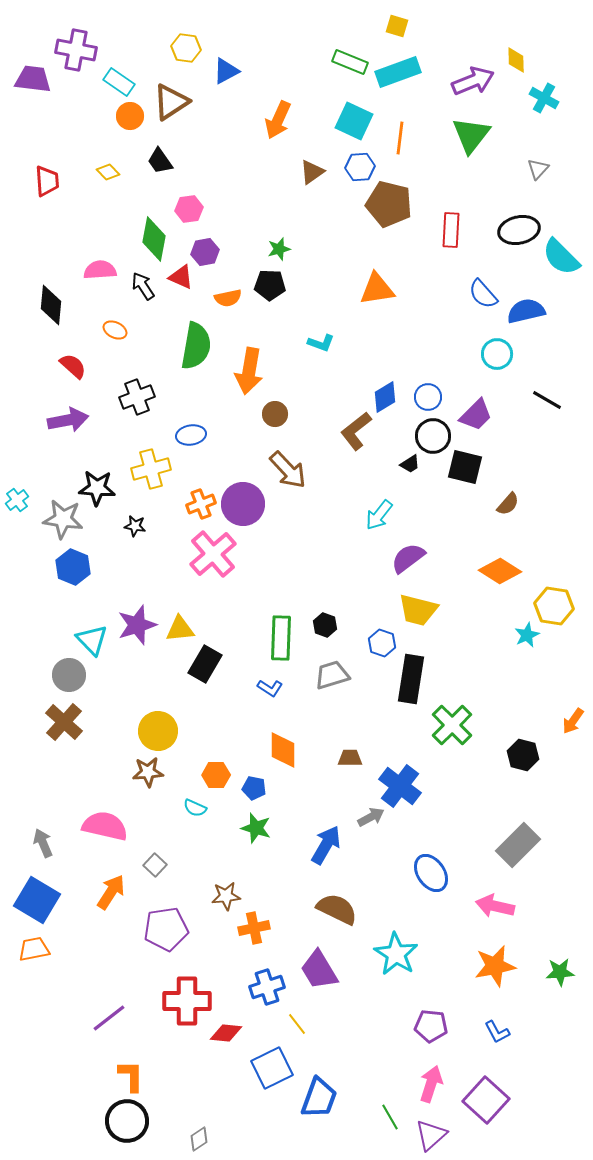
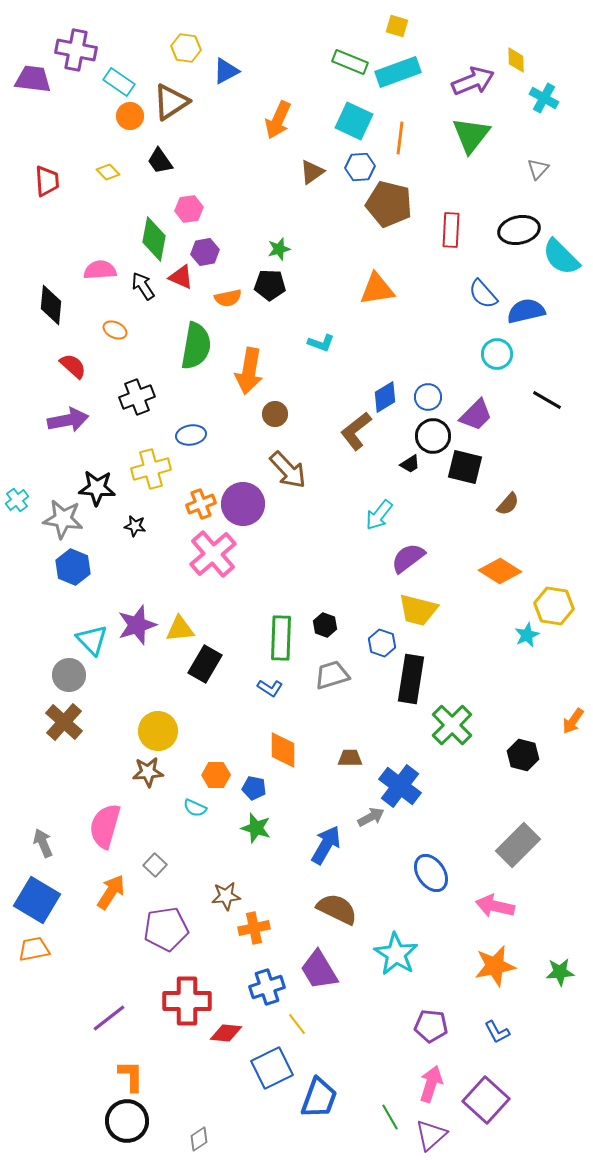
pink semicircle at (105, 826): rotated 87 degrees counterclockwise
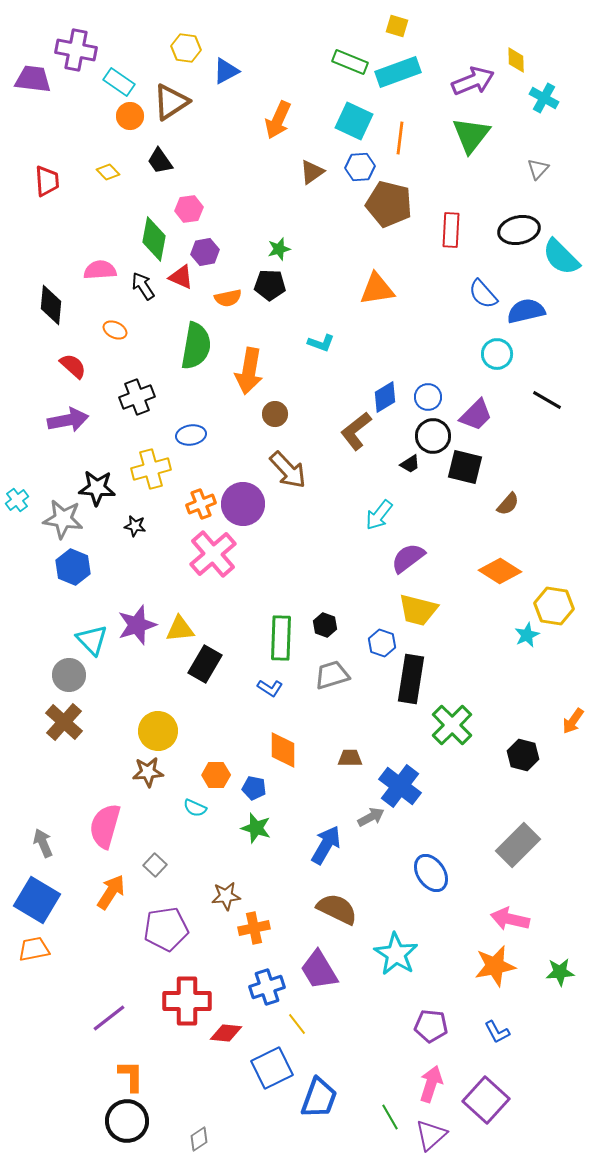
pink arrow at (495, 906): moved 15 px right, 13 px down
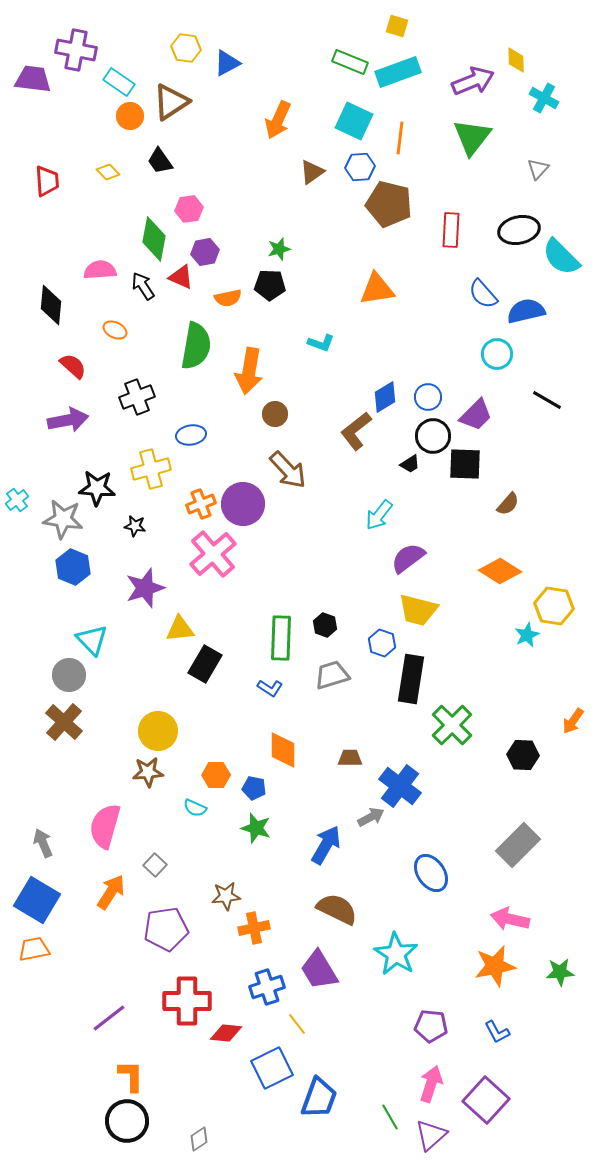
blue triangle at (226, 71): moved 1 px right, 8 px up
green triangle at (471, 135): moved 1 px right, 2 px down
black square at (465, 467): moved 3 px up; rotated 12 degrees counterclockwise
purple star at (137, 625): moved 8 px right, 37 px up
black hexagon at (523, 755): rotated 12 degrees counterclockwise
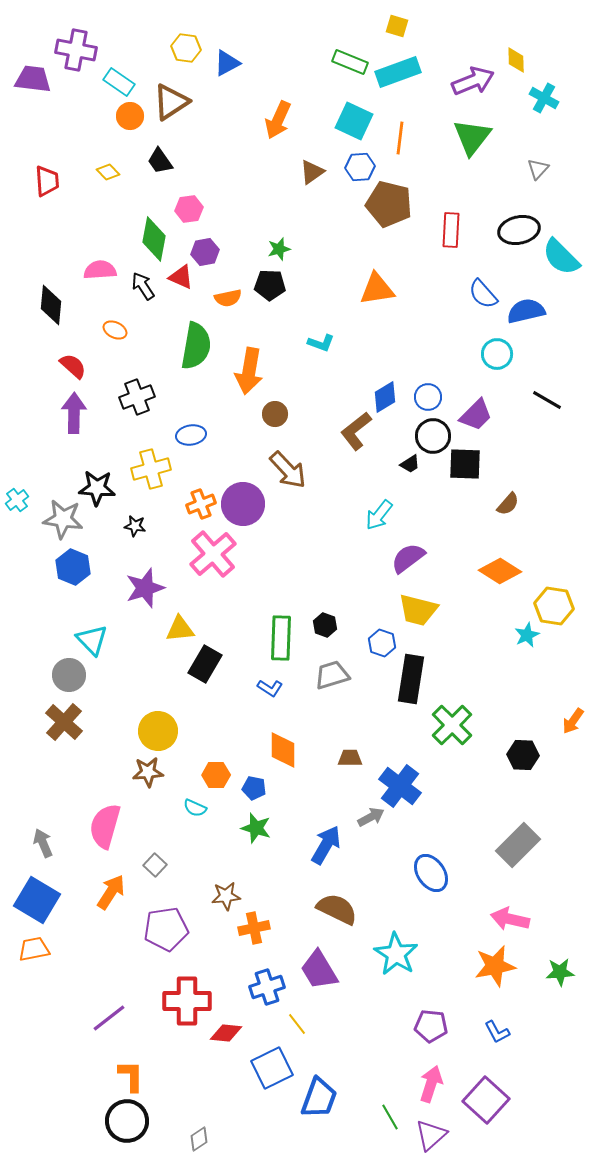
purple arrow at (68, 420): moved 6 px right, 7 px up; rotated 78 degrees counterclockwise
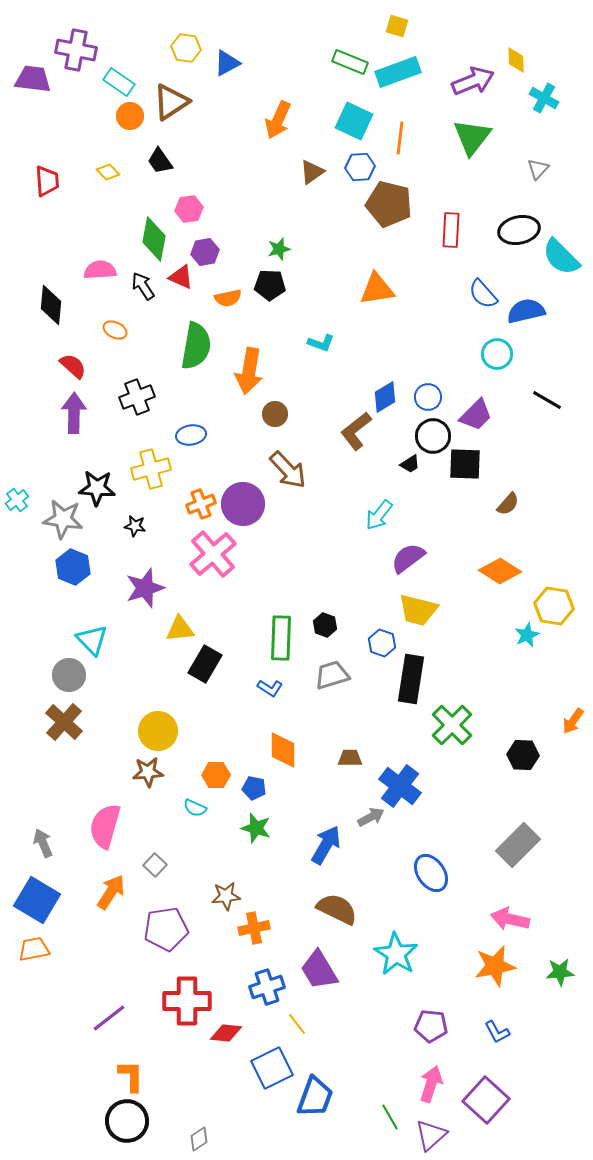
blue trapezoid at (319, 1098): moved 4 px left, 1 px up
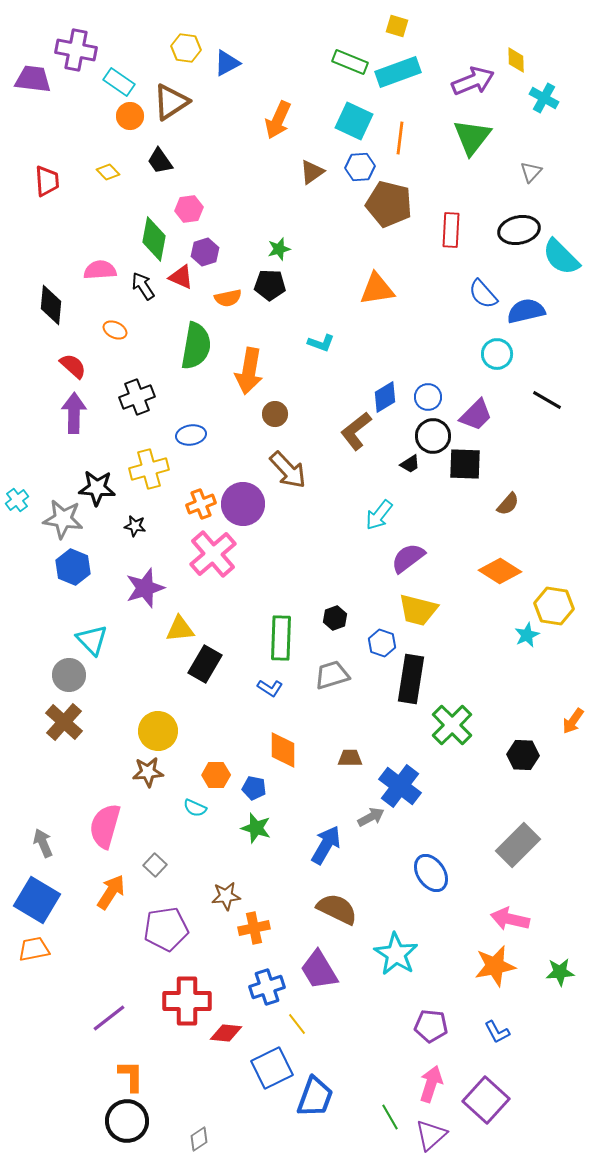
gray triangle at (538, 169): moved 7 px left, 3 px down
purple hexagon at (205, 252): rotated 8 degrees counterclockwise
yellow cross at (151, 469): moved 2 px left
black hexagon at (325, 625): moved 10 px right, 7 px up; rotated 20 degrees clockwise
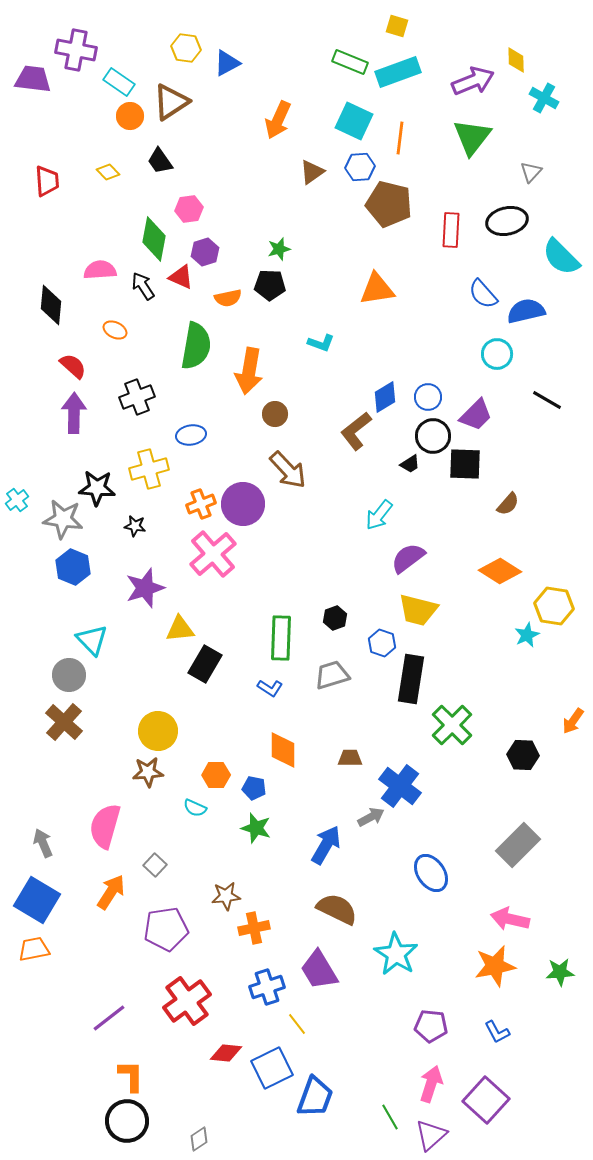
black ellipse at (519, 230): moved 12 px left, 9 px up
red cross at (187, 1001): rotated 36 degrees counterclockwise
red diamond at (226, 1033): moved 20 px down
